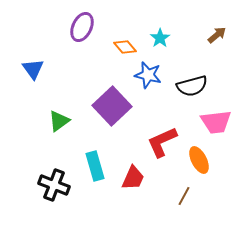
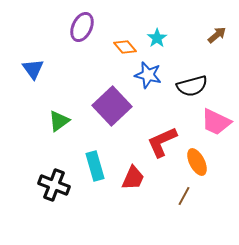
cyan star: moved 3 px left
pink trapezoid: rotated 32 degrees clockwise
orange ellipse: moved 2 px left, 2 px down
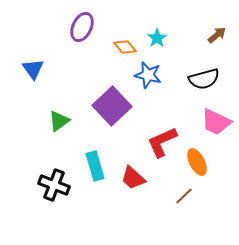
black semicircle: moved 12 px right, 7 px up
red trapezoid: rotated 108 degrees clockwise
brown line: rotated 18 degrees clockwise
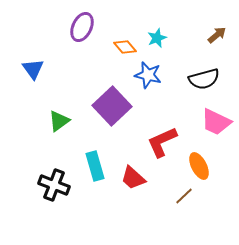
cyan star: rotated 12 degrees clockwise
orange ellipse: moved 2 px right, 4 px down
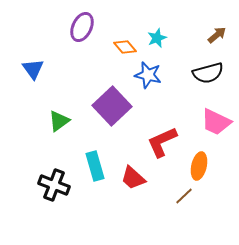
black semicircle: moved 4 px right, 6 px up
orange ellipse: rotated 40 degrees clockwise
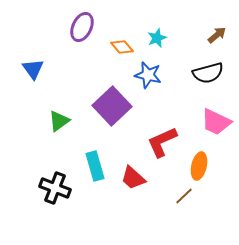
orange diamond: moved 3 px left
black cross: moved 1 px right, 3 px down
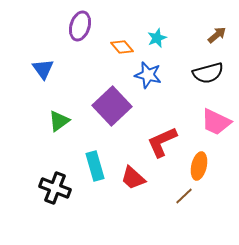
purple ellipse: moved 2 px left, 1 px up; rotated 8 degrees counterclockwise
blue triangle: moved 10 px right
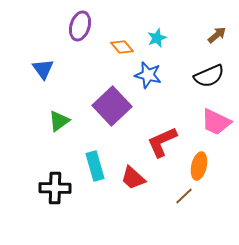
black semicircle: moved 1 px right, 3 px down; rotated 8 degrees counterclockwise
black cross: rotated 20 degrees counterclockwise
